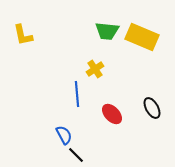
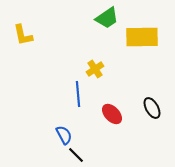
green trapezoid: moved 13 px up; rotated 40 degrees counterclockwise
yellow rectangle: rotated 24 degrees counterclockwise
blue line: moved 1 px right
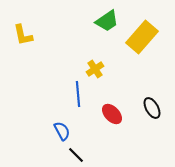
green trapezoid: moved 3 px down
yellow rectangle: rotated 48 degrees counterclockwise
blue semicircle: moved 2 px left, 4 px up
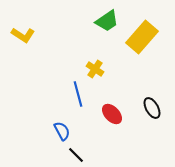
yellow L-shape: rotated 45 degrees counterclockwise
yellow cross: rotated 24 degrees counterclockwise
blue line: rotated 10 degrees counterclockwise
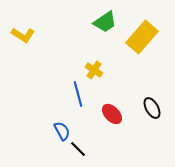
green trapezoid: moved 2 px left, 1 px down
yellow cross: moved 1 px left, 1 px down
black line: moved 2 px right, 6 px up
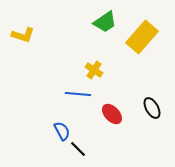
yellow L-shape: rotated 15 degrees counterclockwise
blue line: rotated 70 degrees counterclockwise
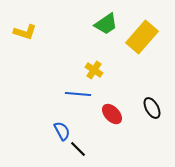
green trapezoid: moved 1 px right, 2 px down
yellow L-shape: moved 2 px right, 3 px up
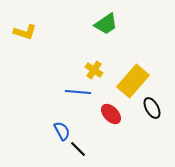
yellow rectangle: moved 9 px left, 44 px down
blue line: moved 2 px up
red ellipse: moved 1 px left
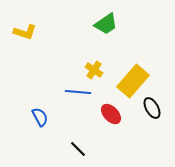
blue semicircle: moved 22 px left, 14 px up
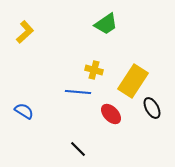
yellow L-shape: rotated 60 degrees counterclockwise
yellow cross: rotated 18 degrees counterclockwise
yellow rectangle: rotated 8 degrees counterclockwise
blue semicircle: moved 16 px left, 6 px up; rotated 30 degrees counterclockwise
